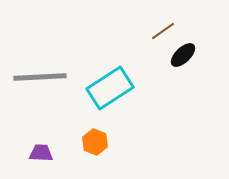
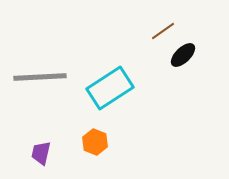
purple trapezoid: rotated 80 degrees counterclockwise
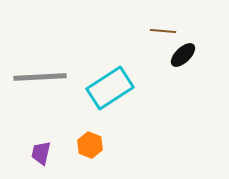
brown line: rotated 40 degrees clockwise
orange hexagon: moved 5 px left, 3 px down
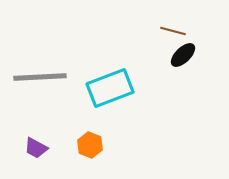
brown line: moved 10 px right; rotated 10 degrees clockwise
cyan rectangle: rotated 12 degrees clockwise
purple trapezoid: moved 5 px left, 5 px up; rotated 75 degrees counterclockwise
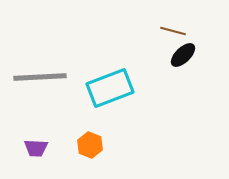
purple trapezoid: rotated 25 degrees counterclockwise
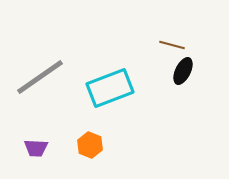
brown line: moved 1 px left, 14 px down
black ellipse: moved 16 px down; rotated 20 degrees counterclockwise
gray line: rotated 32 degrees counterclockwise
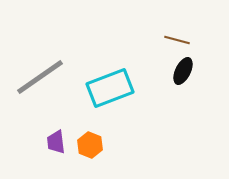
brown line: moved 5 px right, 5 px up
purple trapezoid: moved 20 px right, 6 px up; rotated 80 degrees clockwise
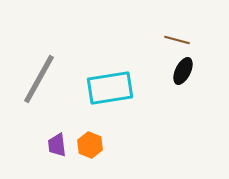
gray line: moved 1 px left, 2 px down; rotated 26 degrees counterclockwise
cyan rectangle: rotated 12 degrees clockwise
purple trapezoid: moved 1 px right, 3 px down
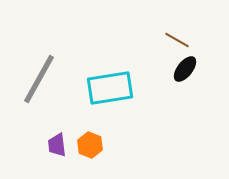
brown line: rotated 15 degrees clockwise
black ellipse: moved 2 px right, 2 px up; rotated 12 degrees clockwise
